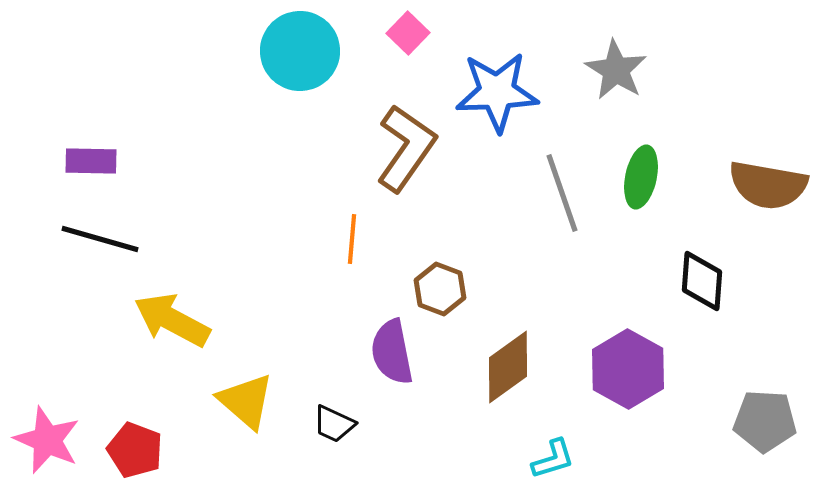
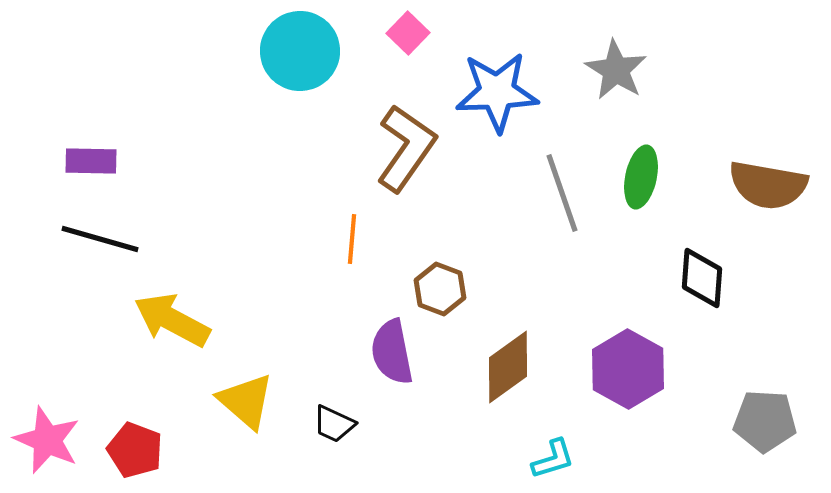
black diamond: moved 3 px up
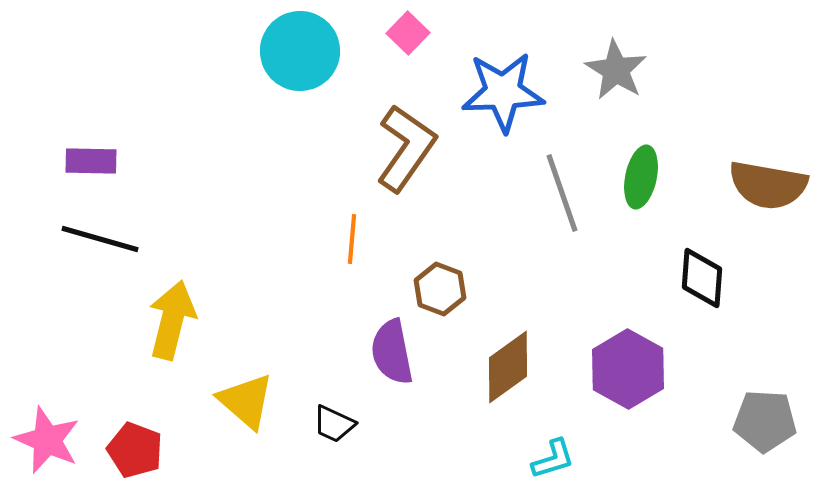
blue star: moved 6 px right
yellow arrow: rotated 76 degrees clockwise
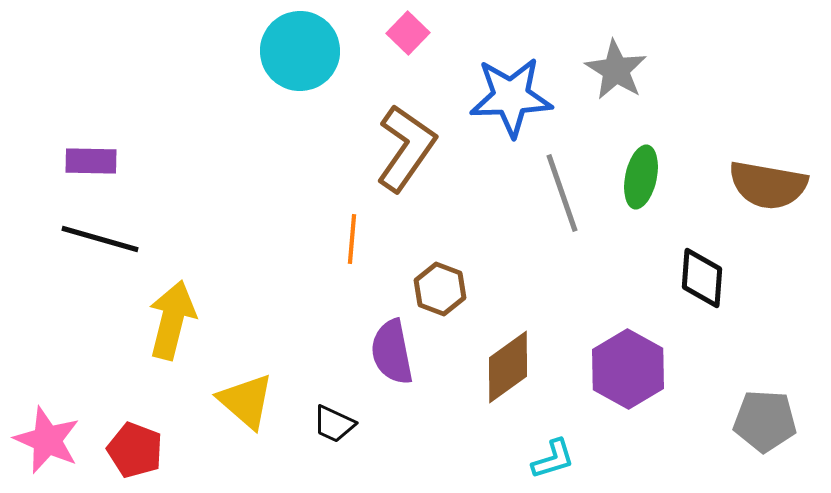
blue star: moved 8 px right, 5 px down
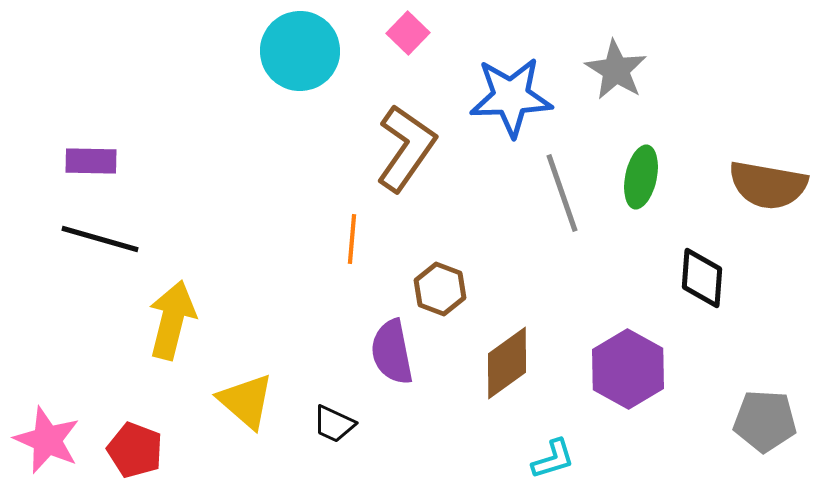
brown diamond: moved 1 px left, 4 px up
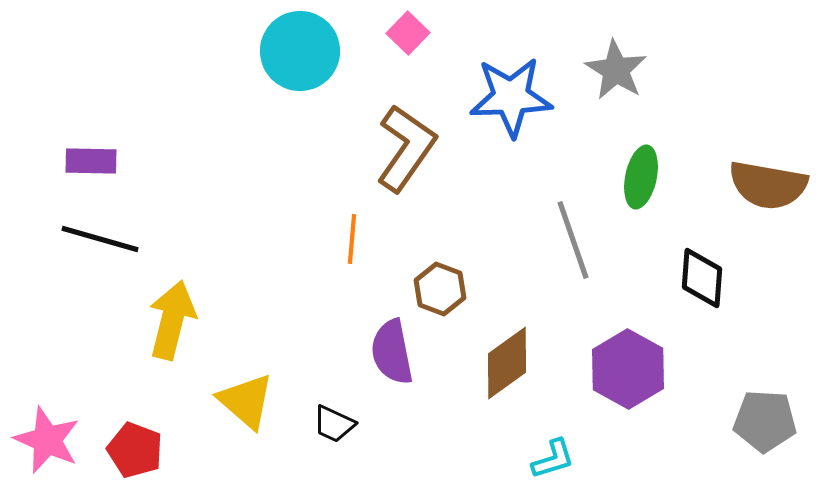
gray line: moved 11 px right, 47 px down
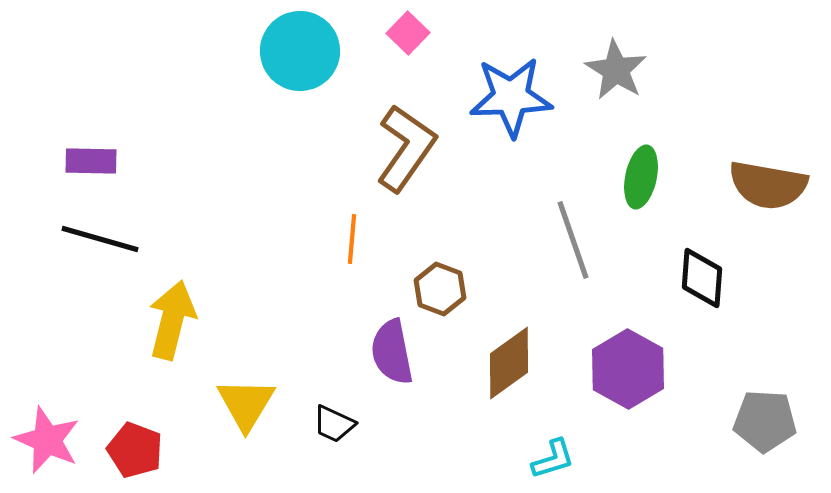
brown diamond: moved 2 px right
yellow triangle: moved 3 px down; rotated 20 degrees clockwise
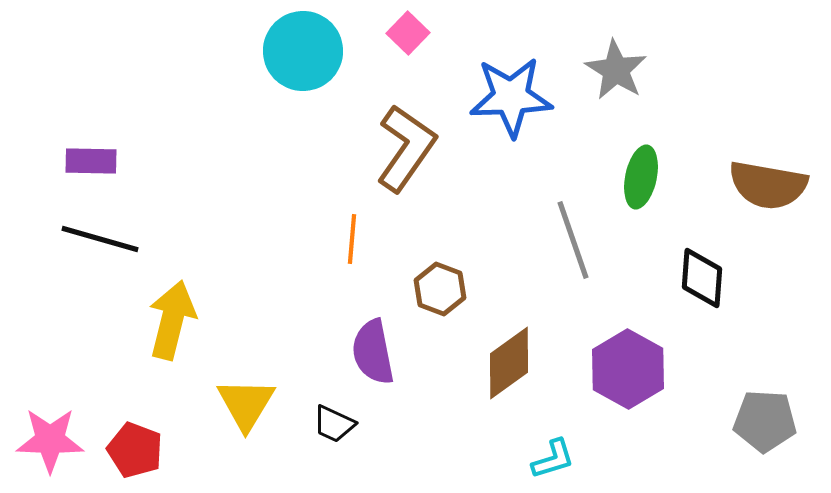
cyan circle: moved 3 px right
purple semicircle: moved 19 px left
pink star: moved 3 px right; rotated 22 degrees counterclockwise
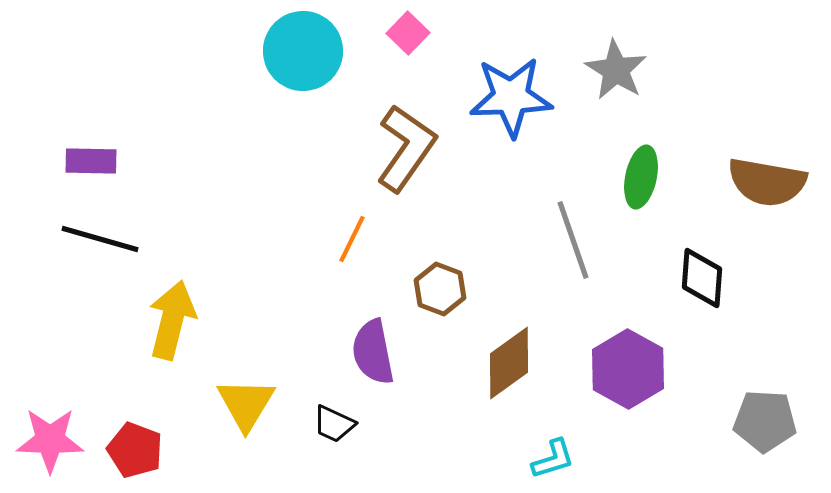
brown semicircle: moved 1 px left, 3 px up
orange line: rotated 21 degrees clockwise
